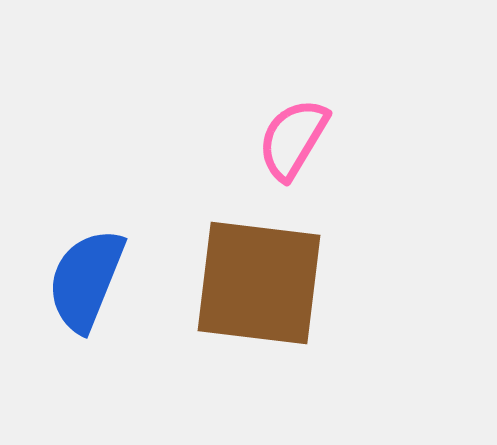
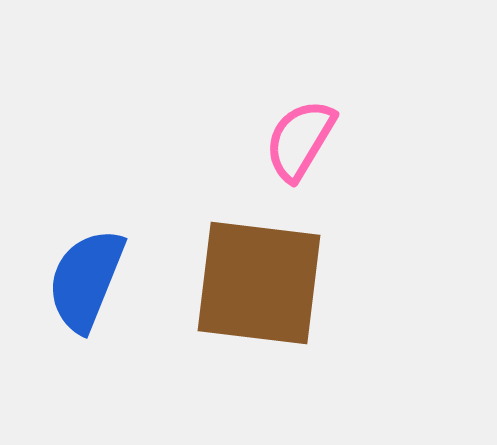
pink semicircle: moved 7 px right, 1 px down
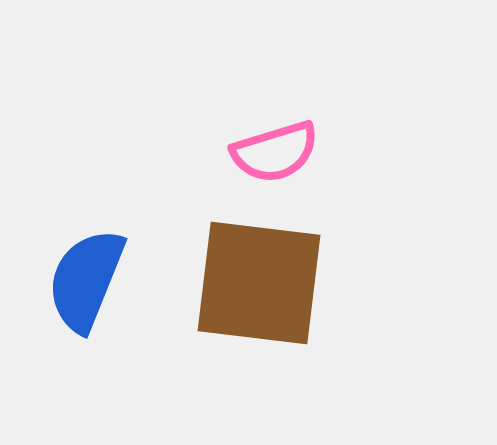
pink semicircle: moved 25 px left, 12 px down; rotated 138 degrees counterclockwise
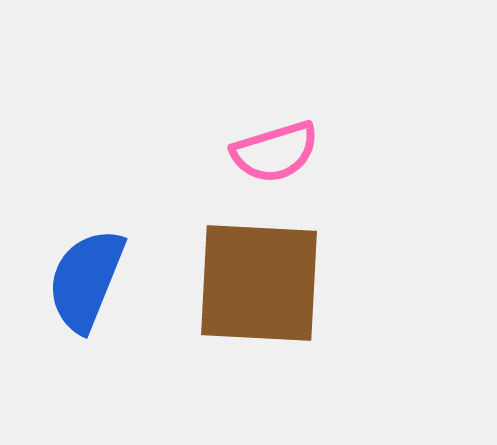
brown square: rotated 4 degrees counterclockwise
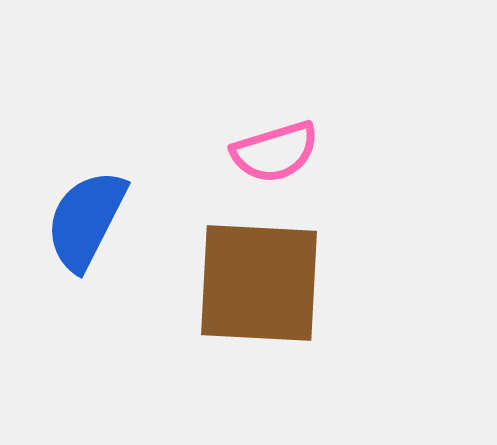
blue semicircle: moved 60 px up; rotated 5 degrees clockwise
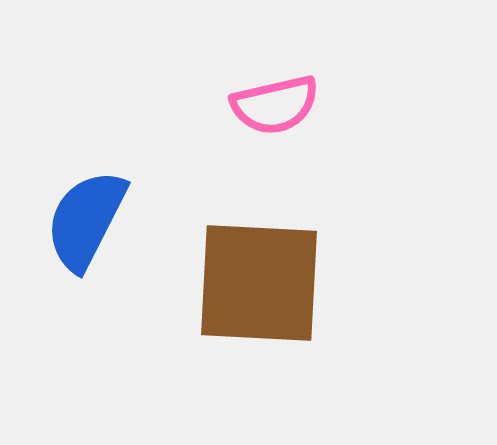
pink semicircle: moved 47 px up; rotated 4 degrees clockwise
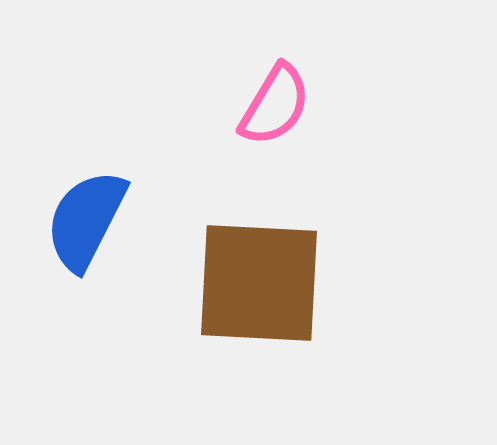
pink semicircle: rotated 46 degrees counterclockwise
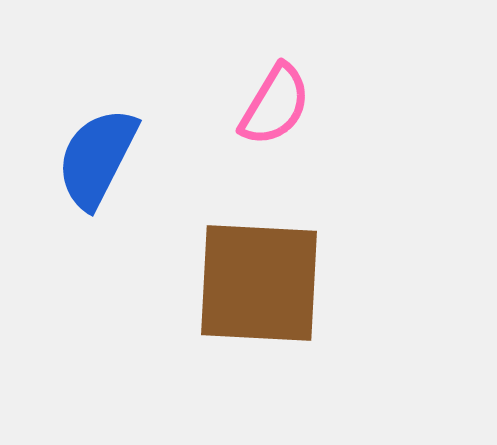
blue semicircle: moved 11 px right, 62 px up
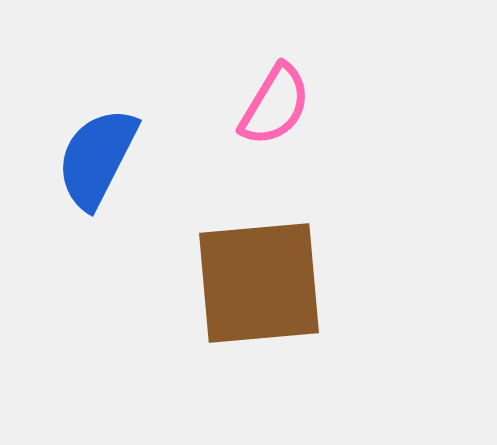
brown square: rotated 8 degrees counterclockwise
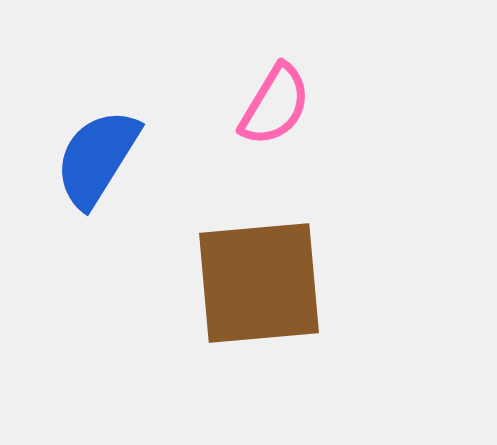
blue semicircle: rotated 5 degrees clockwise
